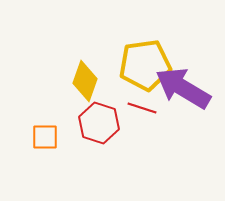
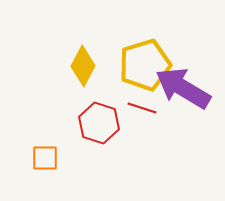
yellow pentagon: rotated 9 degrees counterclockwise
yellow diamond: moved 2 px left, 15 px up; rotated 9 degrees clockwise
orange square: moved 21 px down
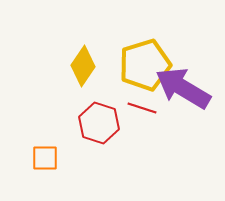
yellow diamond: rotated 6 degrees clockwise
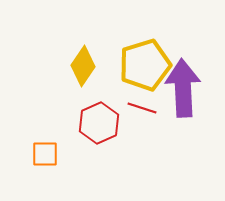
purple arrow: rotated 56 degrees clockwise
red hexagon: rotated 18 degrees clockwise
orange square: moved 4 px up
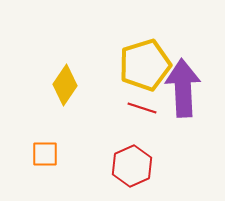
yellow diamond: moved 18 px left, 19 px down
red hexagon: moved 33 px right, 43 px down
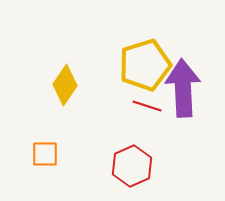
red line: moved 5 px right, 2 px up
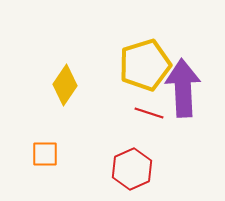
red line: moved 2 px right, 7 px down
red hexagon: moved 3 px down
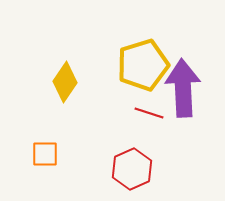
yellow pentagon: moved 2 px left
yellow diamond: moved 3 px up
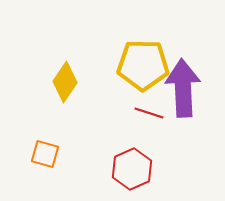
yellow pentagon: rotated 18 degrees clockwise
orange square: rotated 16 degrees clockwise
